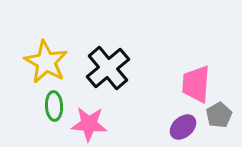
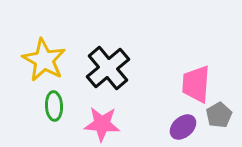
yellow star: moved 2 px left, 2 px up
pink star: moved 13 px right
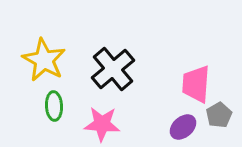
black cross: moved 5 px right, 1 px down
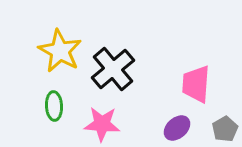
yellow star: moved 16 px right, 9 px up
gray pentagon: moved 6 px right, 14 px down
purple ellipse: moved 6 px left, 1 px down
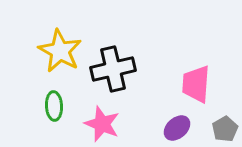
black cross: rotated 27 degrees clockwise
pink star: rotated 18 degrees clockwise
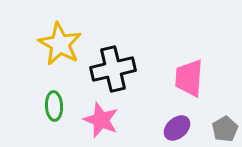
yellow star: moved 7 px up
pink trapezoid: moved 7 px left, 6 px up
pink star: moved 1 px left, 4 px up
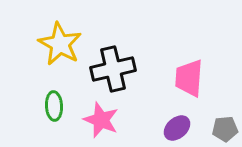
gray pentagon: rotated 25 degrees clockwise
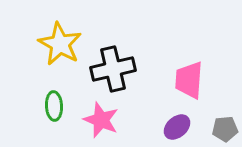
pink trapezoid: moved 2 px down
purple ellipse: moved 1 px up
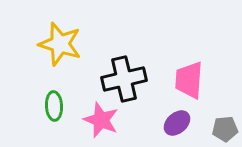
yellow star: rotated 12 degrees counterclockwise
black cross: moved 11 px right, 10 px down
purple ellipse: moved 4 px up
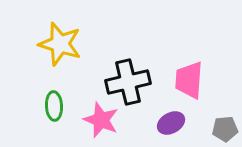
black cross: moved 4 px right, 3 px down
purple ellipse: moved 6 px left; rotated 12 degrees clockwise
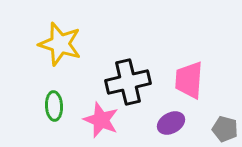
gray pentagon: rotated 20 degrees clockwise
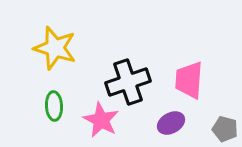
yellow star: moved 5 px left, 4 px down
black cross: rotated 6 degrees counterclockwise
pink star: rotated 6 degrees clockwise
